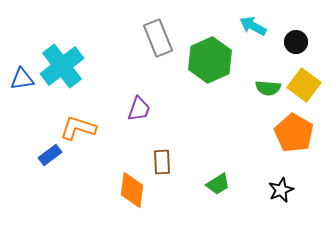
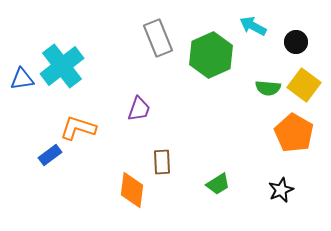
green hexagon: moved 1 px right, 5 px up
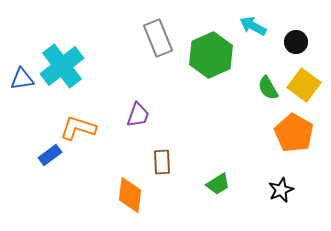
green semicircle: rotated 55 degrees clockwise
purple trapezoid: moved 1 px left, 6 px down
orange diamond: moved 2 px left, 5 px down
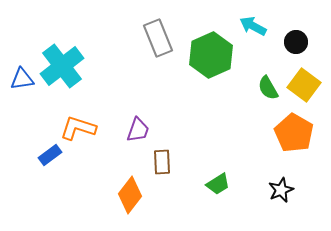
purple trapezoid: moved 15 px down
orange diamond: rotated 30 degrees clockwise
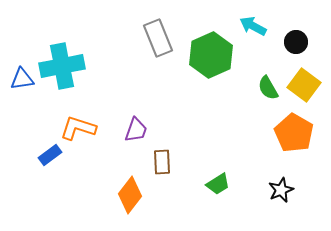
cyan cross: rotated 27 degrees clockwise
purple trapezoid: moved 2 px left
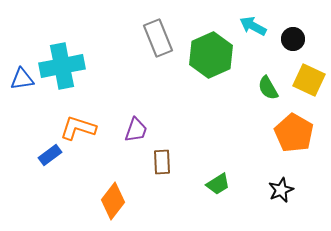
black circle: moved 3 px left, 3 px up
yellow square: moved 5 px right, 5 px up; rotated 12 degrees counterclockwise
orange diamond: moved 17 px left, 6 px down
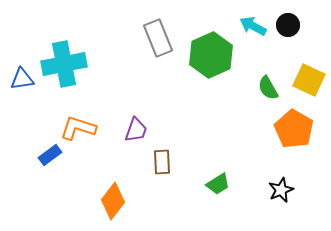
black circle: moved 5 px left, 14 px up
cyan cross: moved 2 px right, 2 px up
orange pentagon: moved 4 px up
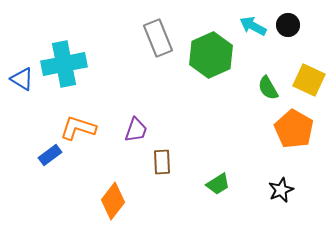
blue triangle: rotated 40 degrees clockwise
